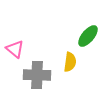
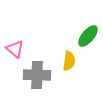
yellow semicircle: moved 1 px left, 1 px up
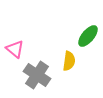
gray cross: rotated 32 degrees clockwise
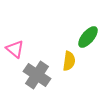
green ellipse: moved 1 px down
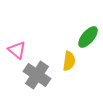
pink triangle: moved 2 px right, 1 px down
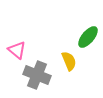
yellow semicircle: rotated 30 degrees counterclockwise
gray cross: rotated 12 degrees counterclockwise
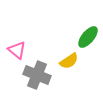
yellow semicircle: rotated 78 degrees clockwise
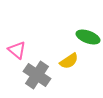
green ellipse: rotated 70 degrees clockwise
gray cross: rotated 12 degrees clockwise
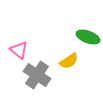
pink triangle: moved 2 px right
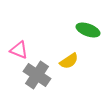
green ellipse: moved 7 px up
pink triangle: rotated 18 degrees counterclockwise
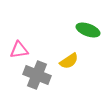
pink triangle: rotated 30 degrees counterclockwise
gray cross: rotated 12 degrees counterclockwise
